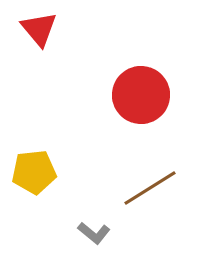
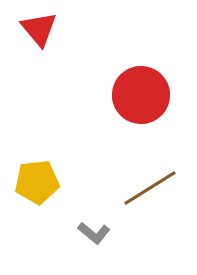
yellow pentagon: moved 3 px right, 10 px down
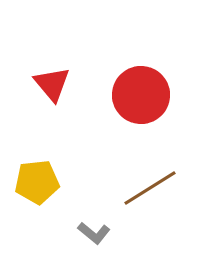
red triangle: moved 13 px right, 55 px down
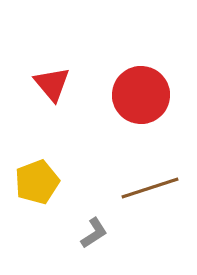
yellow pentagon: rotated 15 degrees counterclockwise
brown line: rotated 14 degrees clockwise
gray L-shape: rotated 72 degrees counterclockwise
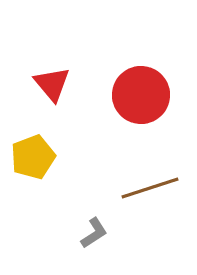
yellow pentagon: moved 4 px left, 25 px up
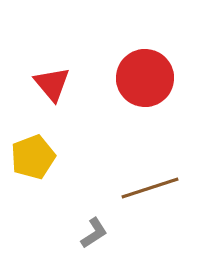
red circle: moved 4 px right, 17 px up
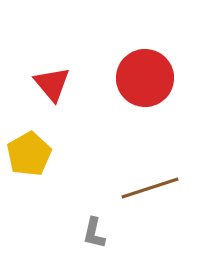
yellow pentagon: moved 4 px left, 3 px up; rotated 9 degrees counterclockwise
gray L-shape: rotated 136 degrees clockwise
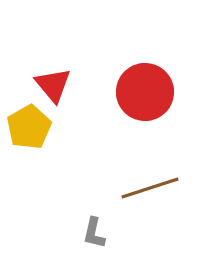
red circle: moved 14 px down
red triangle: moved 1 px right, 1 px down
yellow pentagon: moved 27 px up
